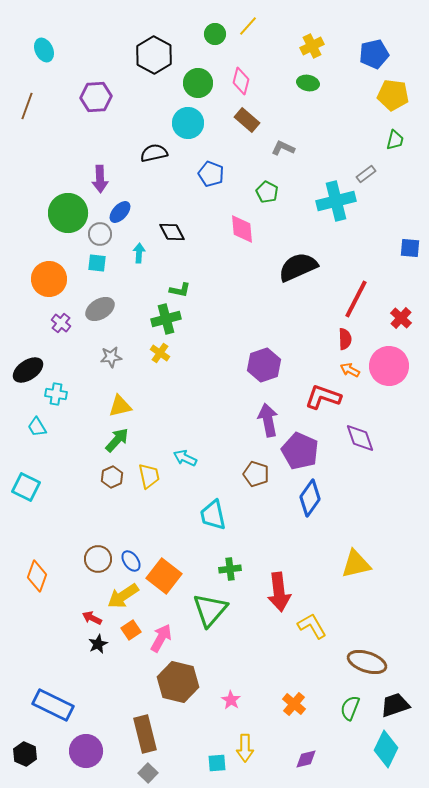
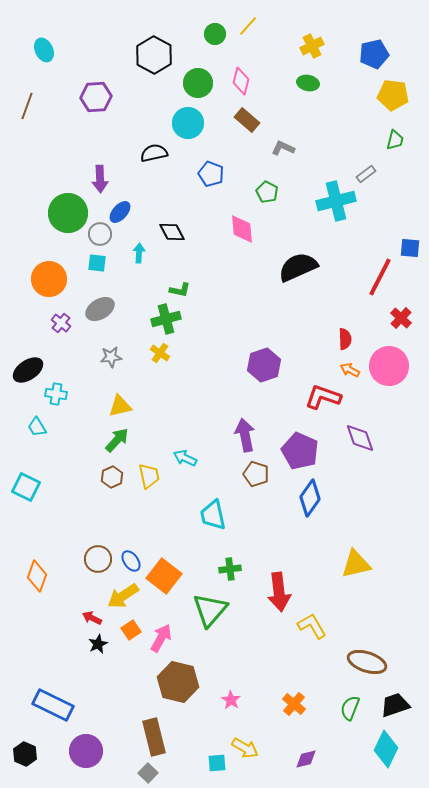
red line at (356, 299): moved 24 px right, 22 px up
purple arrow at (268, 420): moved 23 px left, 15 px down
brown rectangle at (145, 734): moved 9 px right, 3 px down
yellow arrow at (245, 748): rotated 60 degrees counterclockwise
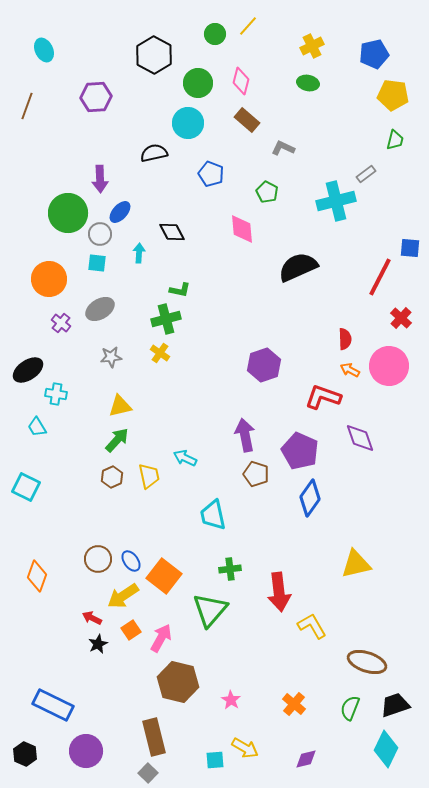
cyan square at (217, 763): moved 2 px left, 3 px up
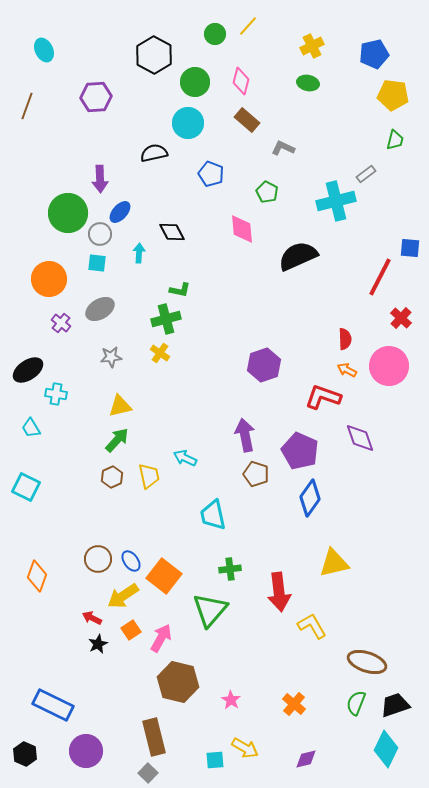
green circle at (198, 83): moved 3 px left, 1 px up
black semicircle at (298, 267): moved 11 px up
orange arrow at (350, 370): moved 3 px left
cyan trapezoid at (37, 427): moved 6 px left, 1 px down
yellow triangle at (356, 564): moved 22 px left, 1 px up
green semicircle at (350, 708): moved 6 px right, 5 px up
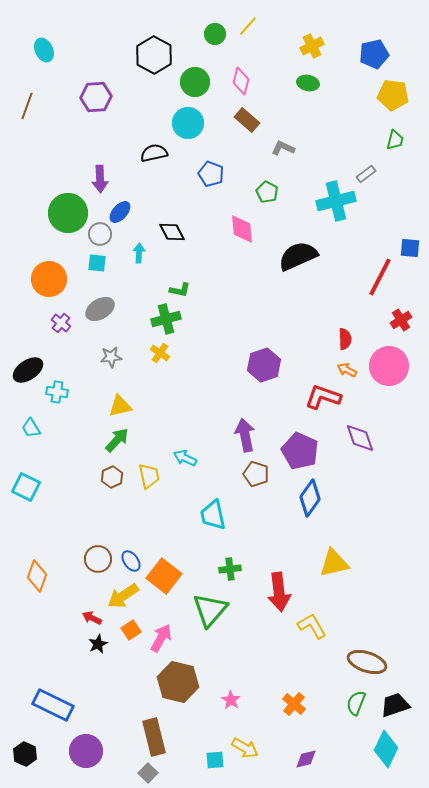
red cross at (401, 318): moved 2 px down; rotated 15 degrees clockwise
cyan cross at (56, 394): moved 1 px right, 2 px up
